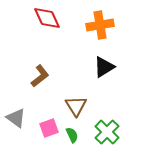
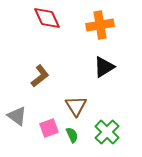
gray triangle: moved 1 px right, 2 px up
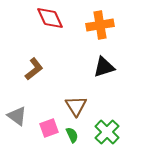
red diamond: moved 3 px right
black triangle: rotated 15 degrees clockwise
brown L-shape: moved 6 px left, 7 px up
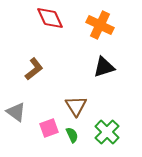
orange cross: rotated 36 degrees clockwise
gray triangle: moved 1 px left, 4 px up
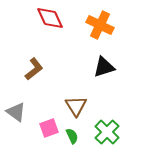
green semicircle: moved 1 px down
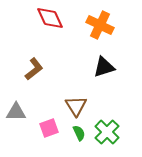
gray triangle: rotated 35 degrees counterclockwise
green semicircle: moved 7 px right, 3 px up
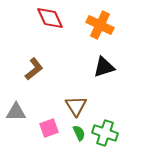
green cross: moved 2 px left, 1 px down; rotated 25 degrees counterclockwise
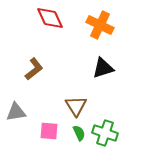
black triangle: moved 1 px left, 1 px down
gray triangle: rotated 10 degrees counterclockwise
pink square: moved 3 px down; rotated 24 degrees clockwise
